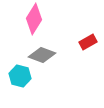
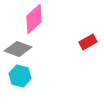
pink diamond: rotated 16 degrees clockwise
gray diamond: moved 24 px left, 6 px up
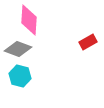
pink diamond: moved 5 px left, 1 px down; rotated 44 degrees counterclockwise
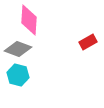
cyan hexagon: moved 2 px left, 1 px up
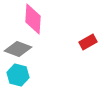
pink diamond: moved 4 px right, 1 px up
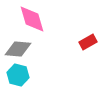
pink diamond: moved 1 px left; rotated 20 degrees counterclockwise
gray diamond: rotated 16 degrees counterclockwise
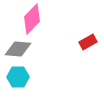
pink diamond: rotated 60 degrees clockwise
cyan hexagon: moved 2 px down; rotated 15 degrees counterclockwise
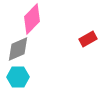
red rectangle: moved 3 px up
gray diamond: rotated 28 degrees counterclockwise
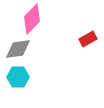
gray diamond: rotated 16 degrees clockwise
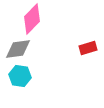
red rectangle: moved 9 px down; rotated 12 degrees clockwise
cyan hexagon: moved 2 px right, 1 px up; rotated 10 degrees clockwise
